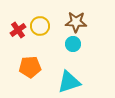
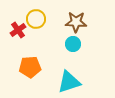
yellow circle: moved 4 px left, 7 px up
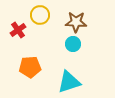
yellow circle: moved 4 px right, 4 px up
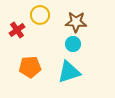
red cross: moved 1 px left
cyan triangle: moved 10 px up
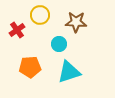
cyan circle: moved 14 px left
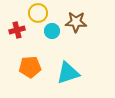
yellow circle: moved 2 px left, 2 px up
red cross: rotated 21 degrees clockwise
cyan circle: moved 7 px left, 13 px up
cyan triangle: moved 1 px left, 1 px down
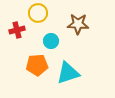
brown star: moved 2 px right, 2 px down
cyan circle: moved 1 px left, 10 px down
orange pentagon: moved 7 px right, 2 px up
